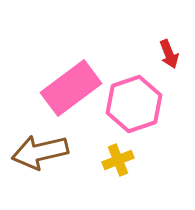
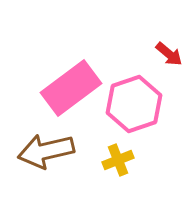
red arrow: rotated 28 degrees counterclockwise
brown arrow: moved 6 px right, 1 px up
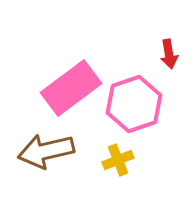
red arrow: rotated 40 degrees clockwise
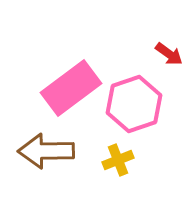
red arrow: rotated 44 degrees counterclockwise
brown arrow: rotated 12 degrees clockwise
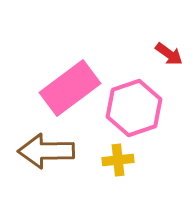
pink rectangle: moved 1 px left
pink hexagon: moved 4 px down
yellow cross: rotated 16 degrees clockwise
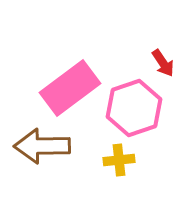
red arrow: moved 6 px left, 9 px down; rotated 20 degrees clockwise
brown arrow: moved 4 px left, 5 px up
yellow cross: moved 1 px right
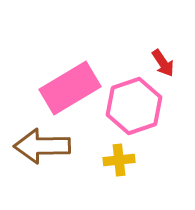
pink rectangle: rotated 6 degrees clockwise
pink hexagon: moved 2 px up
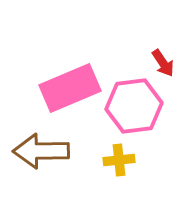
pink rectangle: rotated 8 degrees clockwise
pink hexagon: rotated 12 degrees clockwise
brown arrow: moved 1 px left, 5 px down
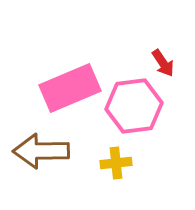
yellow cross: moved 3 px left, 3 px down
